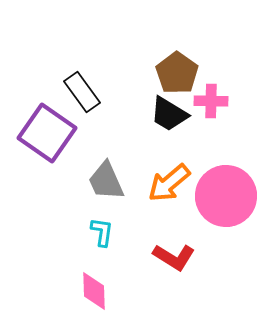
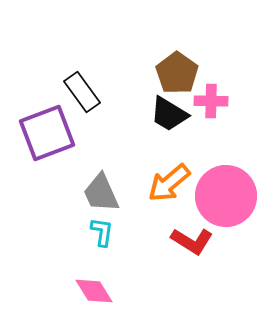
purple square: rotated 34 degrees clockwise
gray trapezoid: moved 5 px left, 12 px down
red L-shape: moved 18 px right, 16 px up
pink diamond: rotated 30 degrees counterclockwise
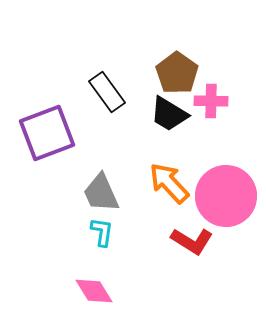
black rectangle: moved 25 px right
orange arrow: rotated 87 degrees clockwise
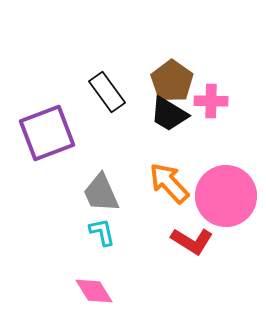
brown pentagon: moved 5 px left, 8 px down
cyan L-shape: rotated 20 degrees counterclockwise
